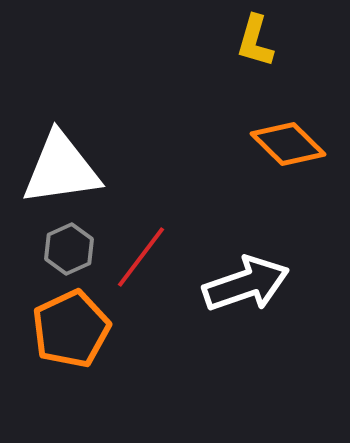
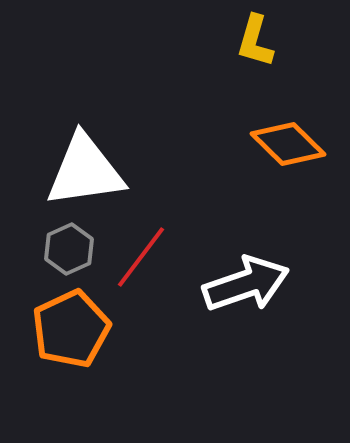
white triangle: moved 24 px right, 2 px down
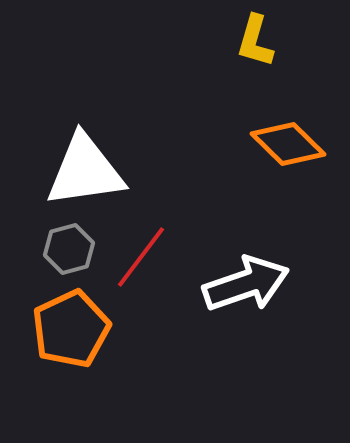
gray hexagon: rotated 9 degrees clockwise
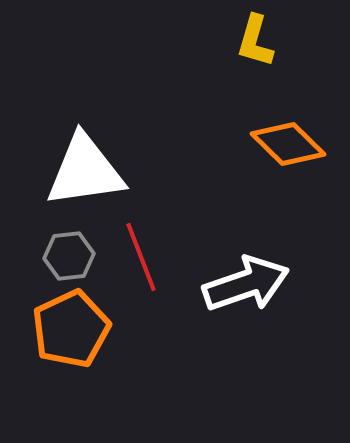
gray hexagon: moved 7 px down; rotated 9 degrees clockwise
red line: rotated 58 degrees counterclockwise
